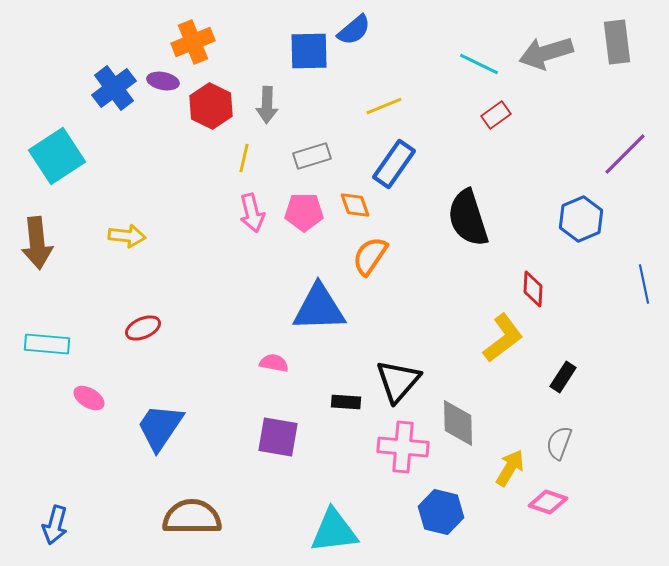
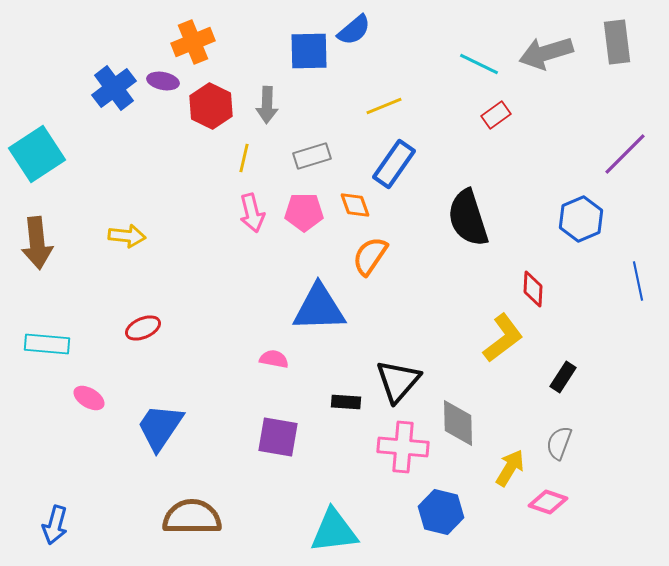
cyan square at (57, 156): moved 20 px left, 2 px up
blue line at (644, 284): moved 6 px left, 3 px up
pink semicircle at (274, 363): moved 4 px up
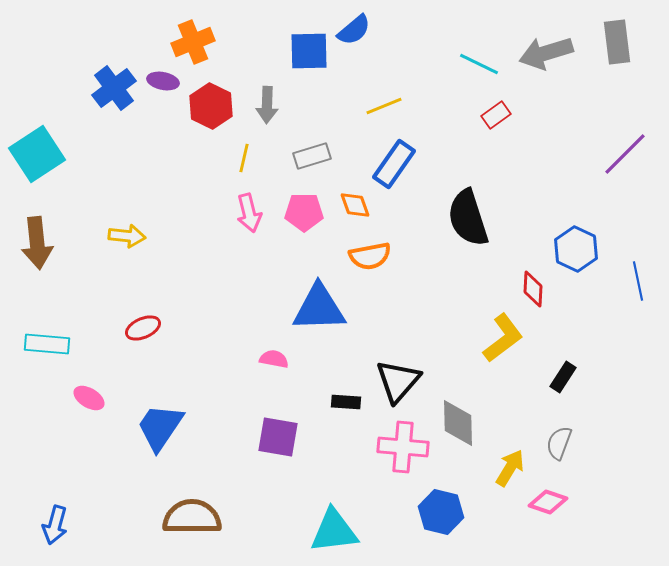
pink arrow at (252, 213): moved 3 px left
blue hexagon at (581, 219): moved 5 px left, 30 px down; rotated 12 degrees counterclockwise
orange semicircle at (370, 256): rotated 135 degrees counterclockwise
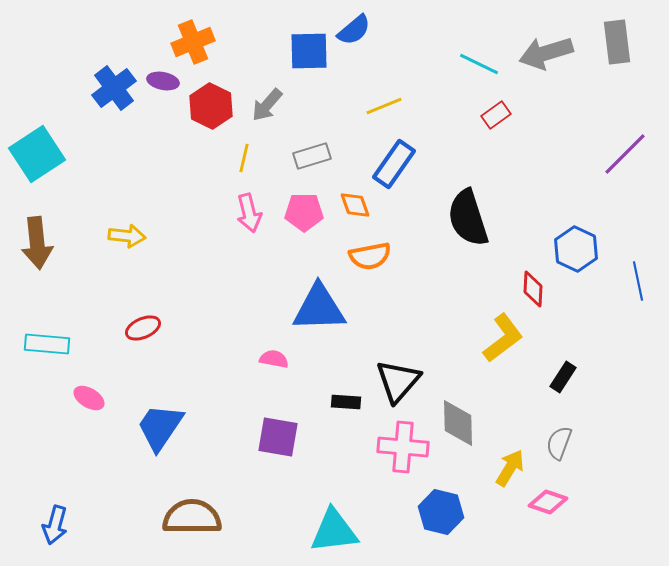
gray arrow at (267, 105): rotated 39 degrees clockwise
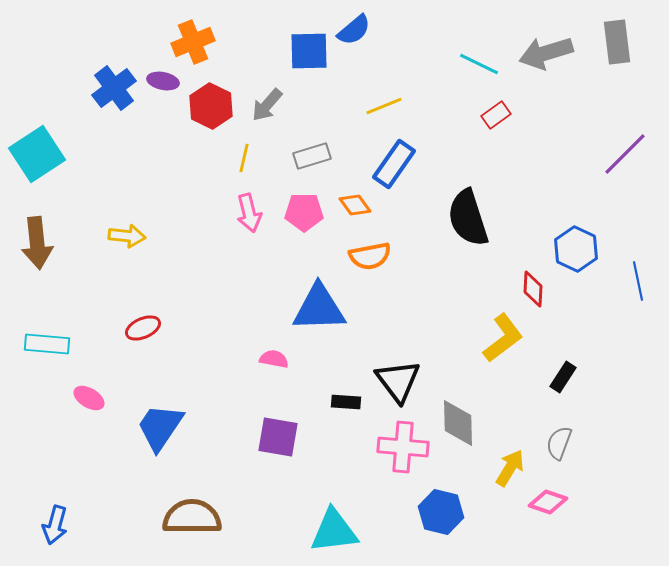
orange diamond at (355, 205): rotated 16 degrees counterclockwise
black triangle at (398, 381): rotated 18 degrees counterclockwise
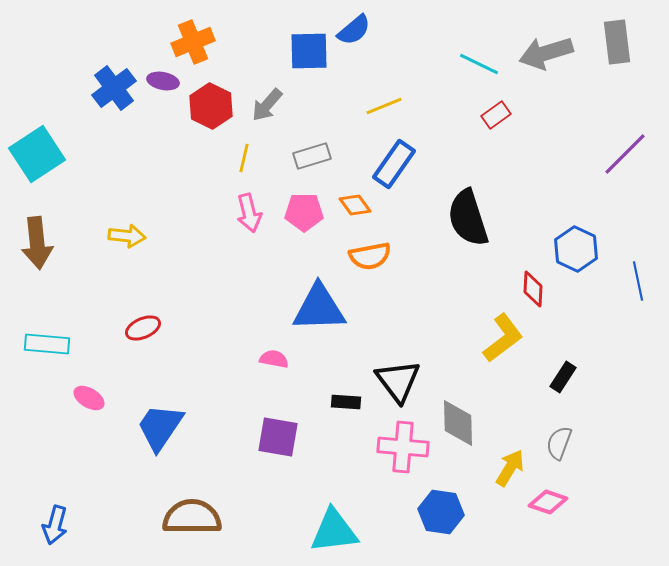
blue hexagon at (441, 512): rotated 6 degrees counterclockwise
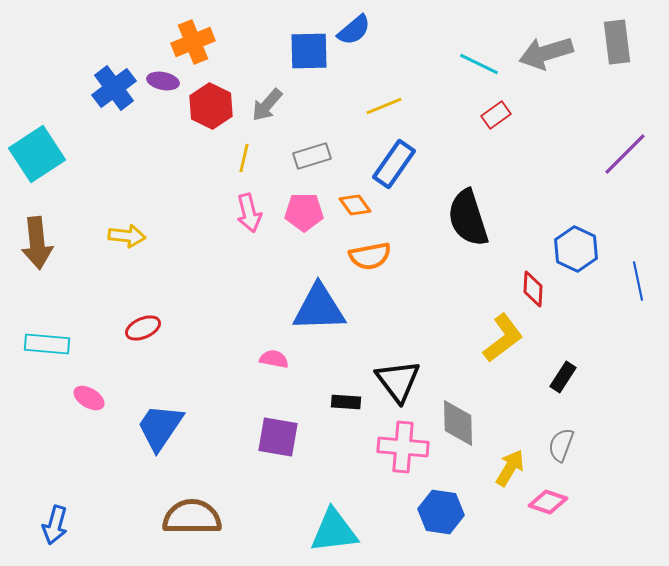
gray semicircle at (559, 443): moved 2 px right, 2 px down
